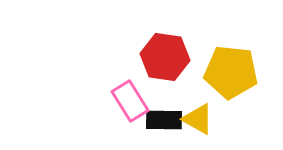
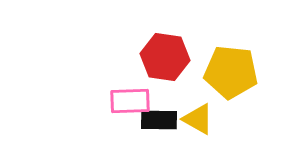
pink rectangle: rotated 60 degrees counterclockwise
black rectangle: moved 5 px left
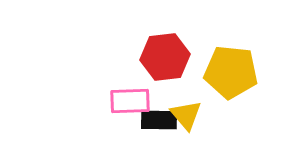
red hexagon: rotated 15 degrees counterclockwise
yellow triangle: moved 12 px left, 4 px up; rotated 20 degrees clockwise
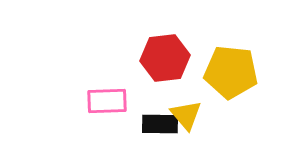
red hexagon: moved 1 px down
pink rectangle: moved 23 px left
black rectangle: moved 1 px right, 4 px down
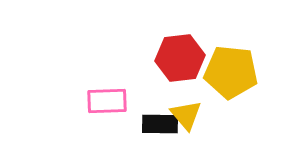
red hexagon: moved 15 px right
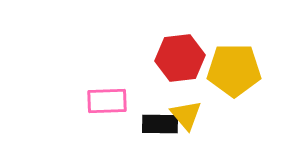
yellow pentagon: moved 3 px right, 2 px up; rotated 6 degrees counterclockwise
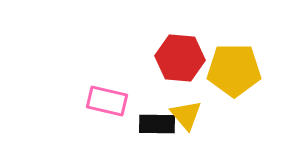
red hexagon: rotated 12 degrees clockwise
pink rectangle: rotated 15 degrees clockwise
black rectangle: moved 3 px left
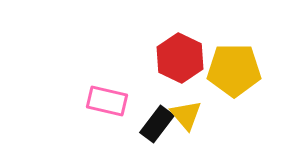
red hexagon: rotated 21 degrees clockwise
black rectangle: rotated 54 degrees counterclockwise
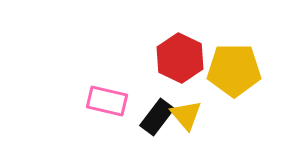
black rectangle: moved 7 px up
